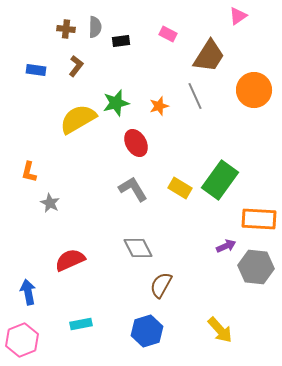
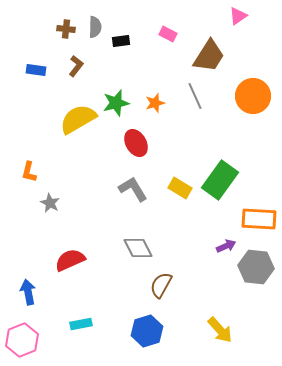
orange circle: moved 1 px left, 6 px down
orange star: moved 4 px left, 3 px up
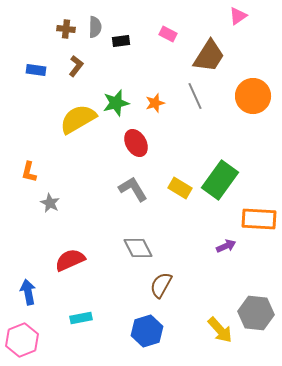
gray hexagon: moved 46 px down
cyan rectangle: moved 6 px up
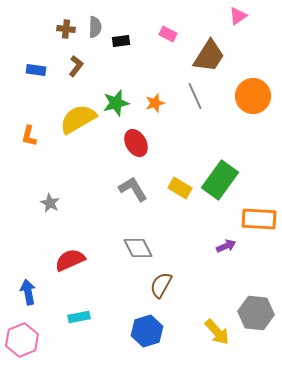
orange L-shape: moved 36 px up
cyan rectangle: moved 2 px left, 1 px up
yellow arrow: moved 3 px left, 2 px down
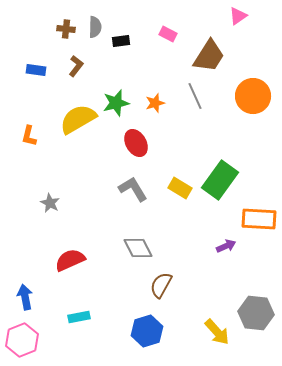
blue arrow: moved 3 px left, 5 px down
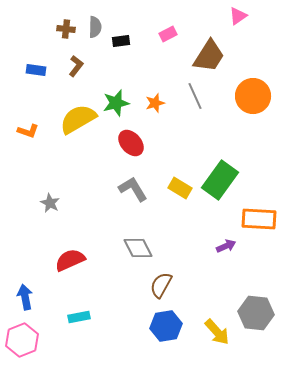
pink rectangle: rotated 54 degrees counterclockwise
orange L-shape: moved 1 px left, 5 px up; rotated 85 degrees counterclockwise
red ellipse: moved 5 px left; rotated 12 degrees counterclockwise
blue hexagon: moved 19 px right, 5 px up; rotated 8 degrees clockwise
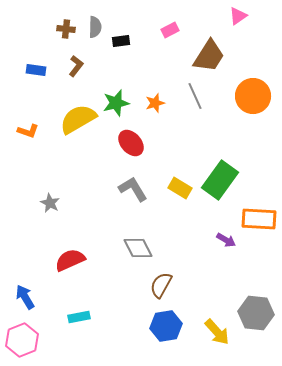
pink rectangle: moved 2 px right, 4 px up
purple arrow: moved 6 px up; rotated 54 degrees clockwise
blue arrow: rotated 20 degrees counterclockwise
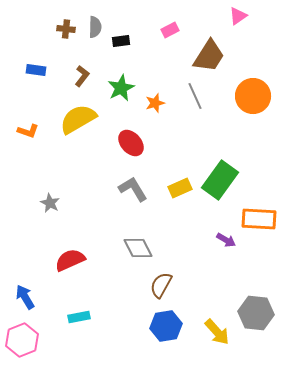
brown L-shape: moved 6 px right, 10 px down
green star: moved 5 px right, 15 px up; rotated 12 degrees counterclockwise
yellow rectangle: rotated 55 degrees counterclockwise
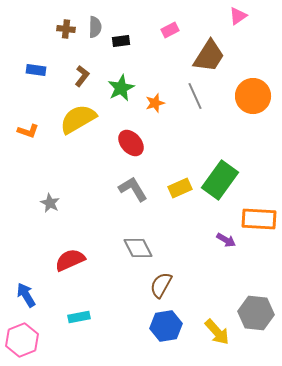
blue arrow: moved 1 px right, 2 px up
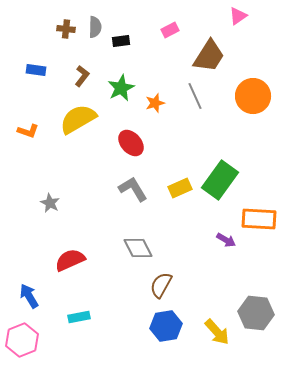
blue arrow: moved 3 px right, 1 px down
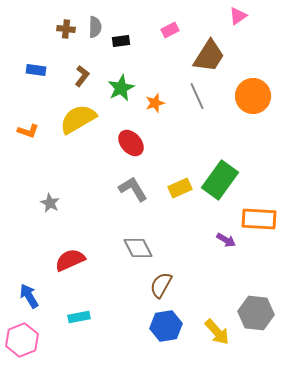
gray line: moved 2 px right
